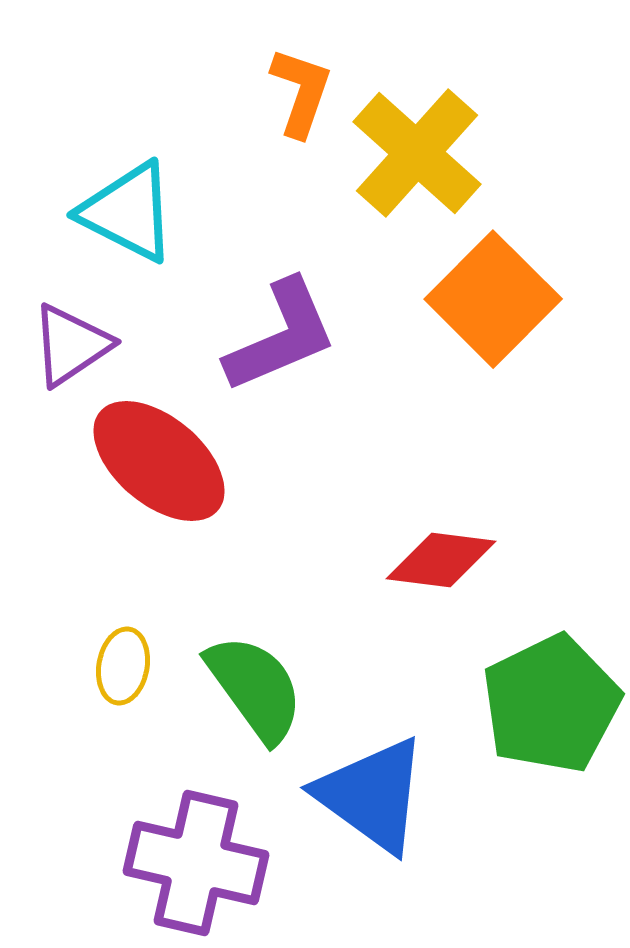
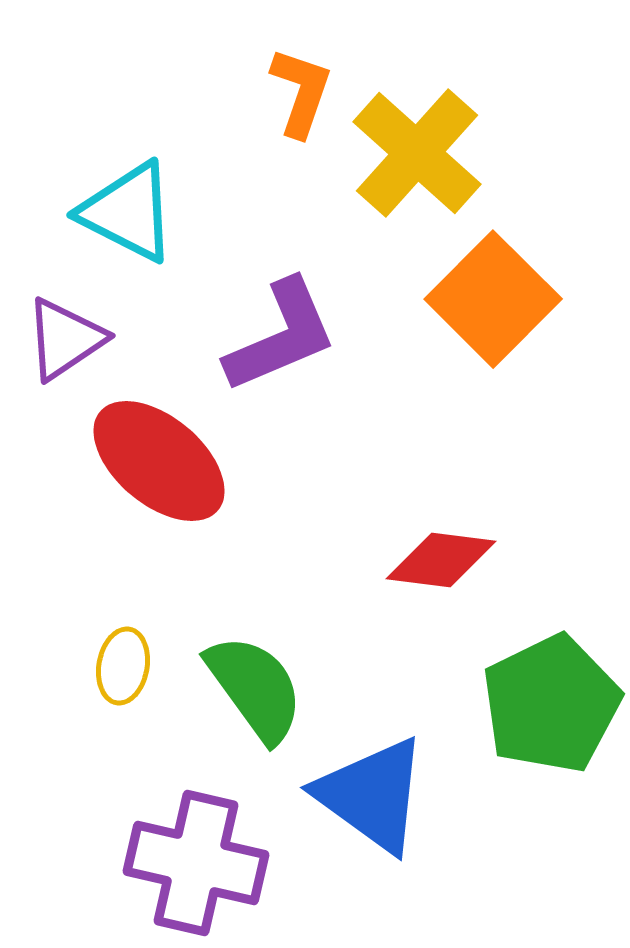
purple triangle: moved 6 px left, 6 px up
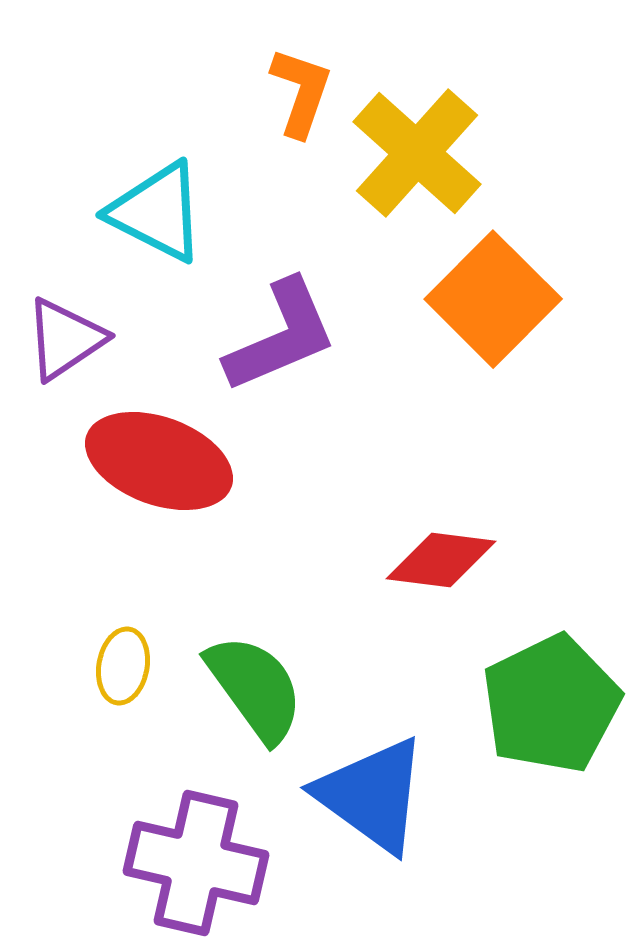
cyan triangle: moved 29 px right
red ellipse: rotated 20 degrees counterclockwise
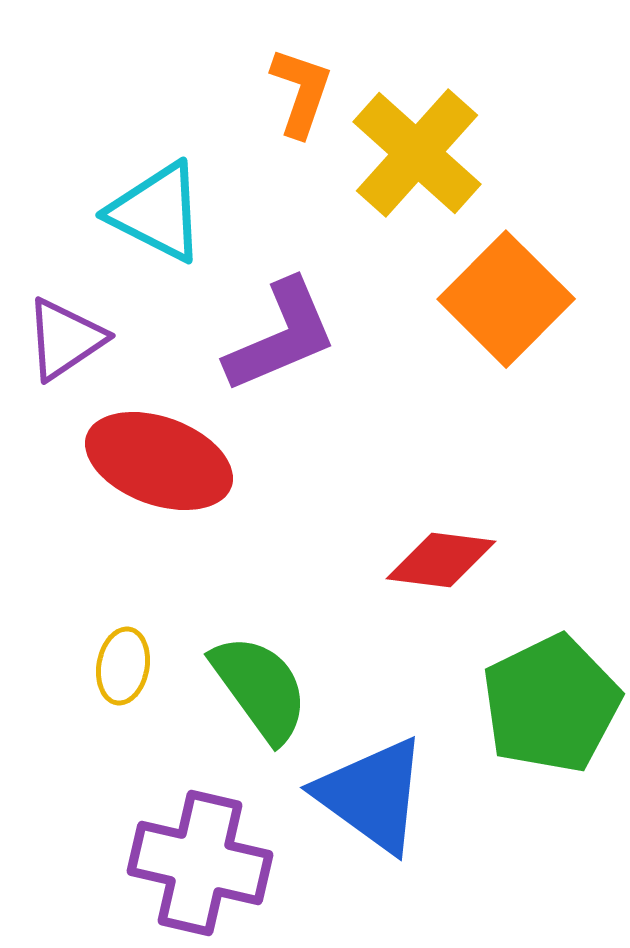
orange square: moved 13 px right
green semicircle: moved 5 px right
purple cross: moved 4 px right
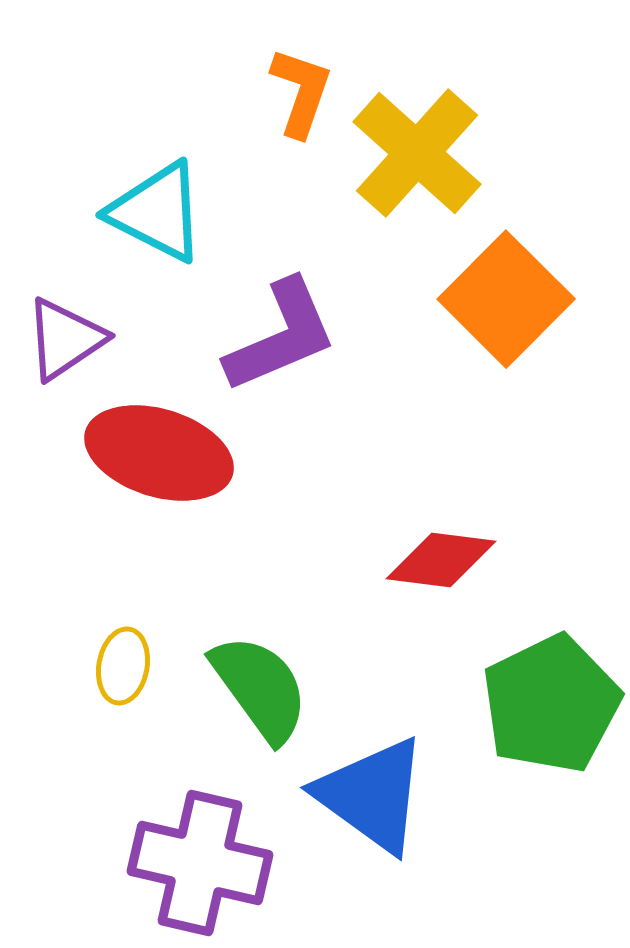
red ellipse: moved 8 px up; rotated 3 degrees counterclockwise
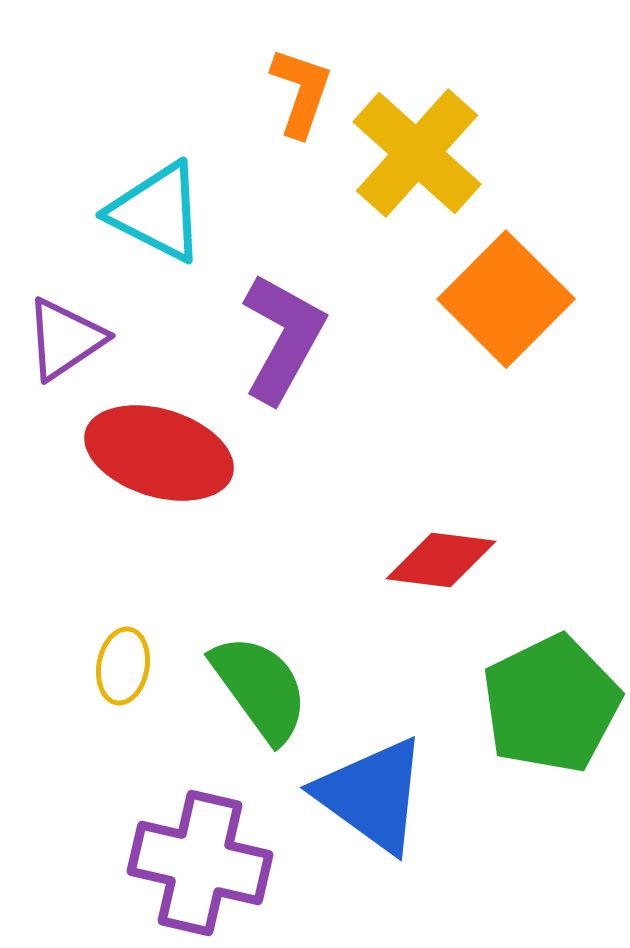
purple L-shape: moved 2 px right, 2 px down; rotated 38 degrees counterclockwise
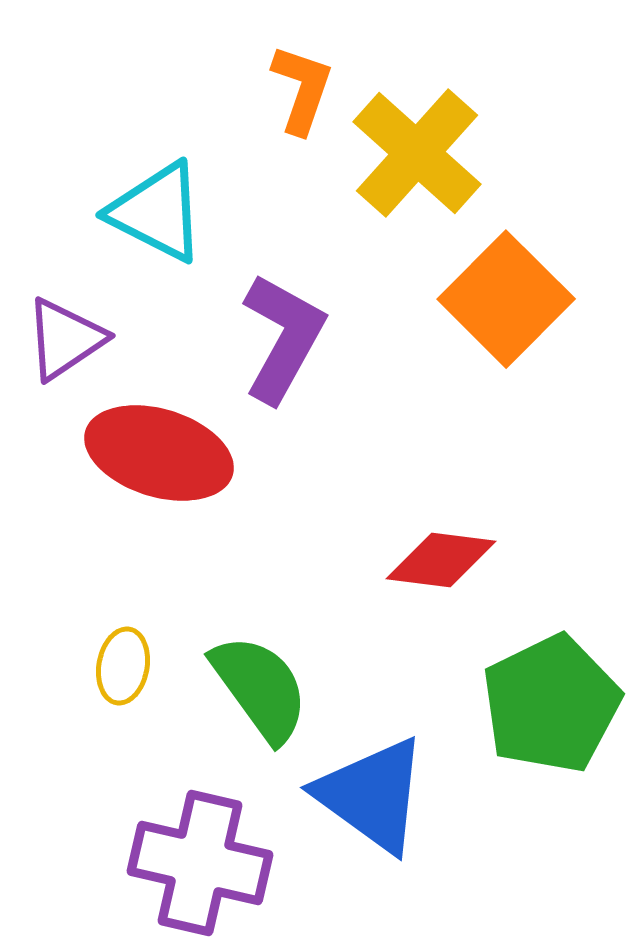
orange L-shape: moved 1 px right, 3 px up
